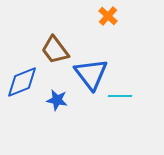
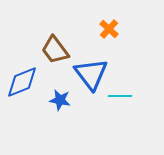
orange cross: moved 1 px right, 13 px down
blue star: moved 3 px right
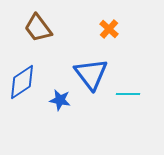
brown trapezoid: moved 17 px left, 22 px up
blue diamond: rotated 12 degrees counterclockwise
cyan line: moved 8 px right, 2 px up
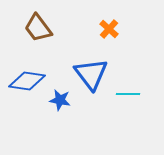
blue diamond: moved 5 px right, 1 px up; rotated 42 degrees clockwise
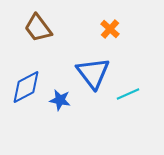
orange cross: moved 1 px right
blue triangle: moved 2 px right, 1 px up
blue diamond: moved 1 px left, 6 px down; rotated 36 degrees counterclockwise
cyan line: rotated 25 degrees counterclockwise
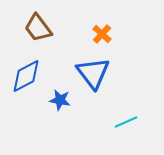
orange cross: moved 8 px left, 5 px down
blue diamond: moved 11 px up
cyan line: moved 2 px left, 28 px down
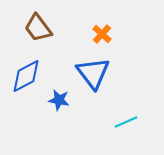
blue star: moved 1 px left
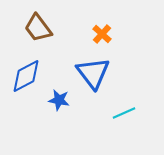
cyan line: moved 2 px left, 9 px up
